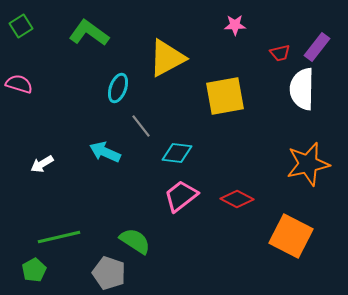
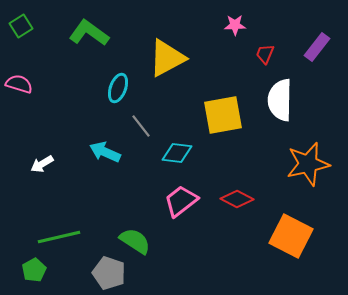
red trapezoid: moved 15 px left, 1 px down; rotated 125 degrees clockwise
white semicircle: moved 22 px left, 11 px down
yellow square: moved 2 px left, 19 px down
pink trapezoid: moved 5 px down
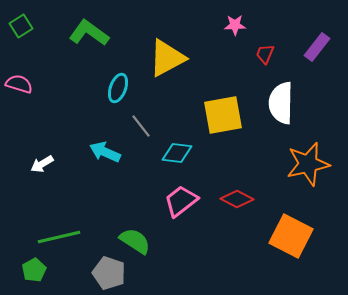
white semicircle: moved 1 px right, 3 px down
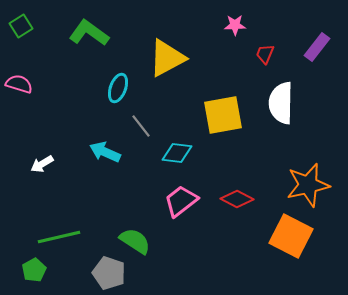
orange star: moved 21 px down
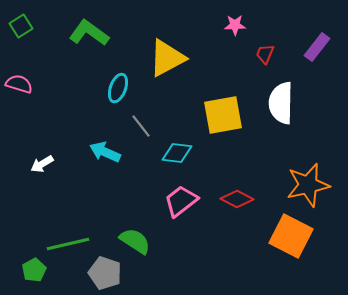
green line: moved 9 px right, 7 px down
gray pentagon: moved 4 px left
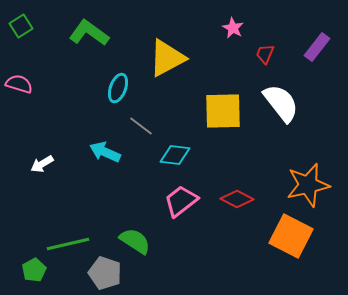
pink star: moved 2 px left, 3 px down; rotated 30 degrees clockwise
white semicircle: rotated 141 degrees clockwise
yellow square: moved 4 px up; rotated 9 degrees clockwise
gray line: rotated 15 degrees counterclockwise
cyan diamond: moved 2 px left, 2 px down
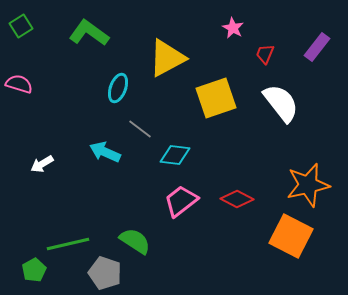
yellow square: moved 7 px left, 13 px up; rotated 18 degrees counterclockwise
gray line: moved 1 px left, 3 px down
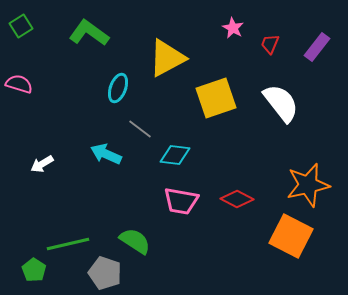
red trapezoid: moved 5 px right, 10 px up
cyan arrow: moved 1 px right, 2 px down
pink trapezoid: rotated 132 degrees counterclockwise
green pentagon: rotated 10 degrees counterclockwise
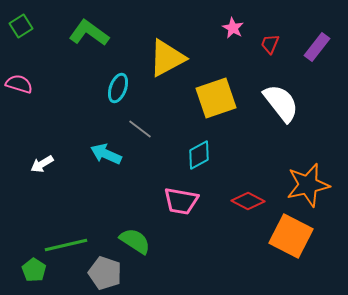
cyan diamond: moved 24 px right; rotated 36 degrees counterclockwise
red diamond: moved 11 px right, 2 px down
green line: moved 2 px left, 1 px down
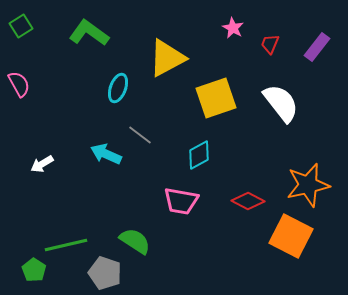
pink semicircle: rotated 44 degrees clockwise
gray line: moved 6 px down
